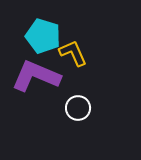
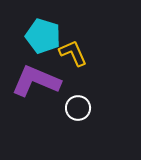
purple L-shape: moved 5 px down
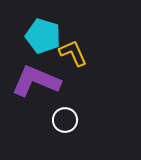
white circle: moved 13 px left, 12 px down
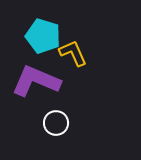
white circle: moved 9 px left, 3 px down
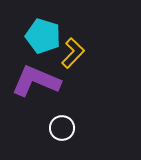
yellow L-shape: rotated 68 degrees clockwise
white circle: moved 6 px right, 5 px down
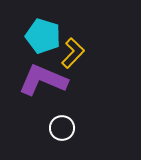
purple L-shape: moved 7 px right, 1 px up
